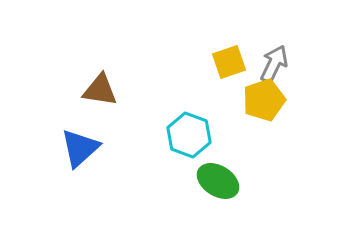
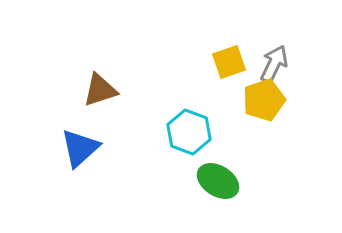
brown triangle: rotated 27 degrees counterclockwise
cyan hexagon: moved 3 px up
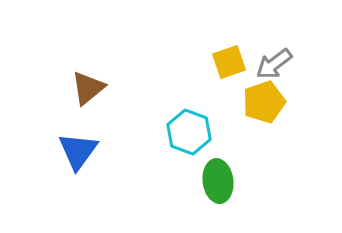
gray arrow: rotated 153 degrees counterclockwise
brown triangle: moved 12 px left, 2 px up; rotated 21 degrees counterclockwise
yellow pentagon: moved 2 px down
blue triangle: moved 2 px left, 3 px down; rotated 12 degrees counterclockwise
green ellipse: rotated 51 degrees clockwise
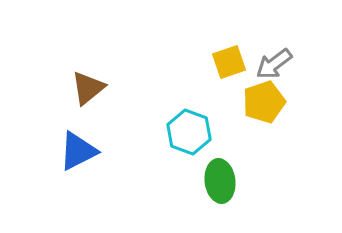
blue triangle: rotated 27 degrees clockwise
green ellipse: moved 2 px right
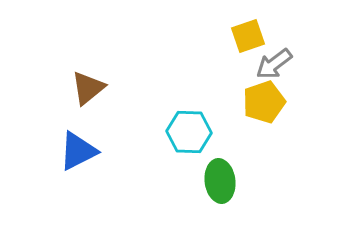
yellow square: moved 19 px right, 26 px up
cyan hexagon: rotated 18 degrees counterclockwise
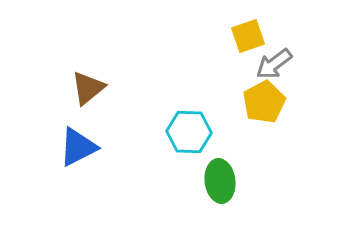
yellow pentagon: rotated 9 degrees counterclockwise
blue triangle: moved 4 px up
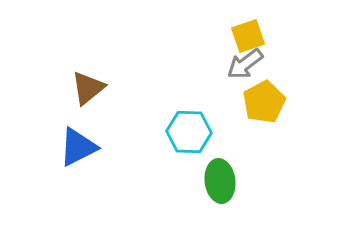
gray arrow: moved 29 px left
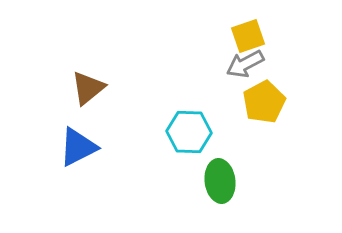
gray arrow: rotated 9 degrees clockwise
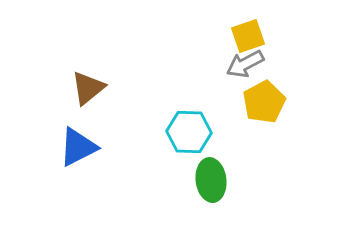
green ellipse: moved 9 px left, 1 px up
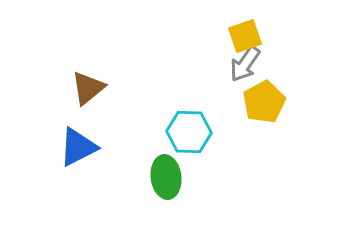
yellow square: moved 3 px left
gray arrow: rotated 27 degrees counterclockwise
green ellipse: moved 45 px left, 3 px up
